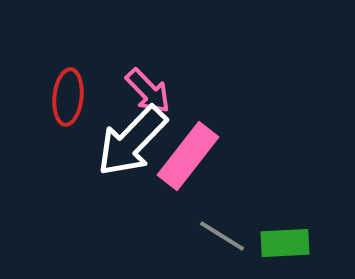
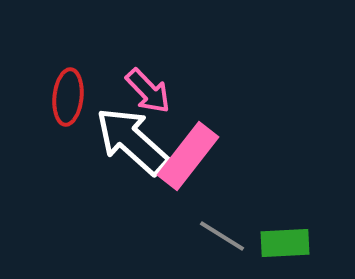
white arrow: rotated 88 degrees clockwise
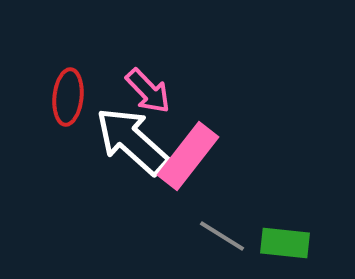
green rectangle: rotated 9 degrees clockwise
